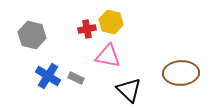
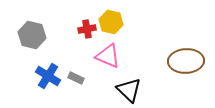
pink triangle: rotated 12 degrees clockwise
brown ellipse: moved 5 px right, 12 px up
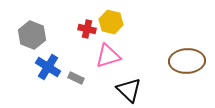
red cross: rotated 24 degrees clockwise
gray hexagon: rotated 8 degrees clockwise
pink triangle: rotated 40 degrees counterclockwise
brown ellipse: moved 1 px right
blue cross: moved 9 px up
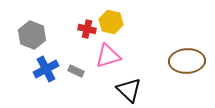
blue cross: moved 2 px left, 2 px down; rotated 30 degrees clockwise
gray rectangle: moved 7 px up
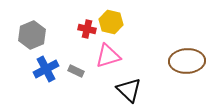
gray hexagon: rotated 16 degrees clockwise
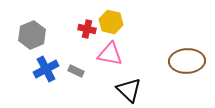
pink triangle: moved 2 px right, 2 px up; rotated 28 degrees clockwise
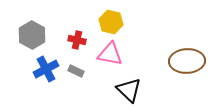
red cross: moved 10 px left, 11 px down
gray hexagon: rotated 8 degrees counterclockwise
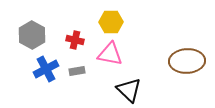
yellow hexagon: rotated 15 degrees counterclockwise
red cross: moved 2 px left
gray rectangle: moved 1 px right; rotated 35 degrees counterclockwise
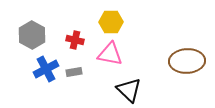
gray rectangle: moved 3 px left, 1 px down
